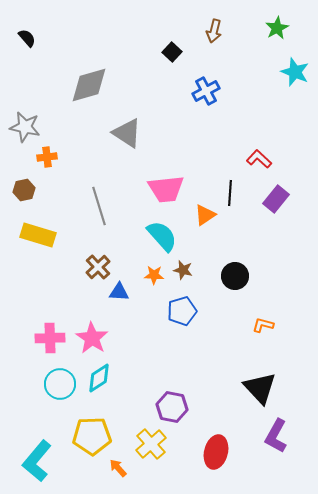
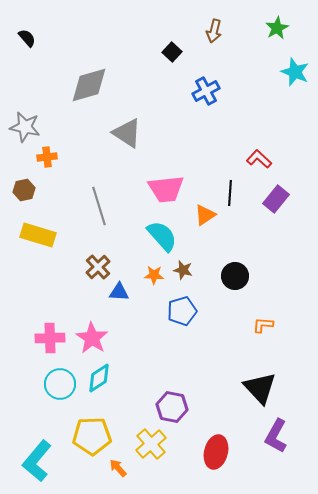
orange L-shape: rotated 10 degrees counterclockwise
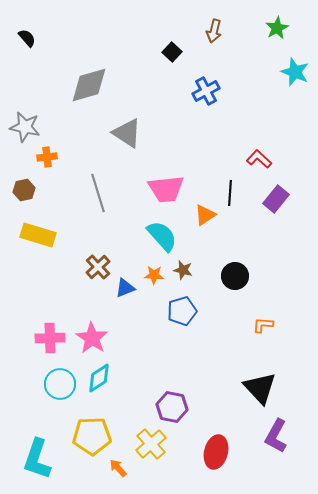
gray line: moved 1 px left, 13 px up
blue triangle: moved 6 px right, 4 px up; rotated 25 degrees counterclockwise
cyan L-shape: moved 2 px up; rotated 21 degrees counterclockwise
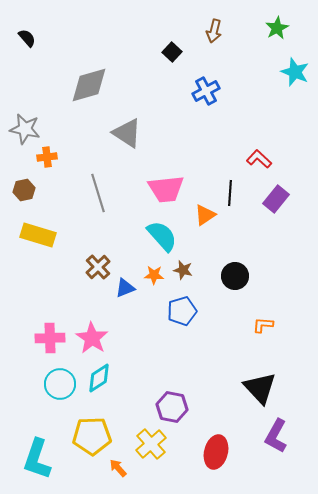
gray star: moved 2 px down
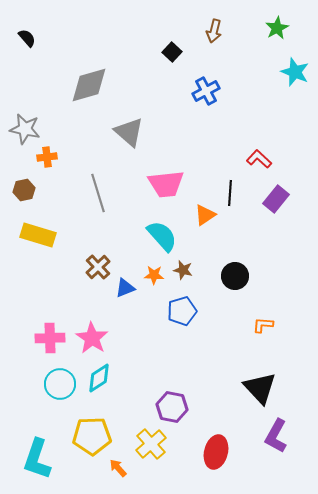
gray triangle: moved 2 px right, 1 px up; rotated 8 degrees clockwise
pink trapezoid: moved 5 px up
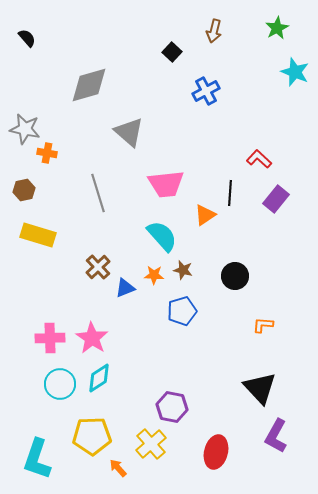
orange cross: moved 4 px up; rotated 18 degrees clockwise
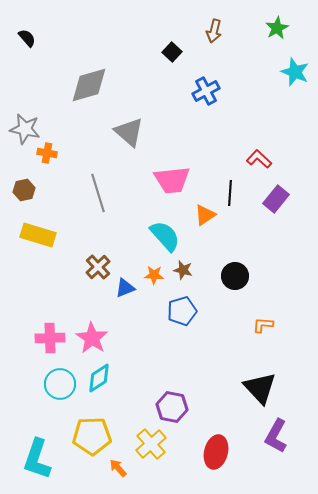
pink trapezoid: moved 6 px right, 4 px up
cyan semicircle: moved 3 px right
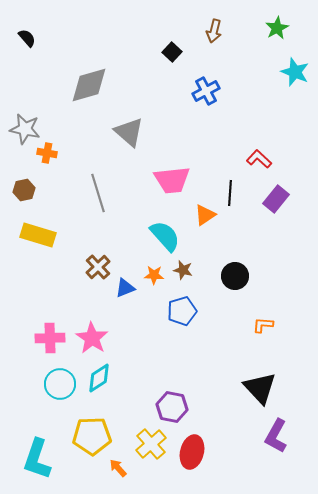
red ellipse: moved 24 px left
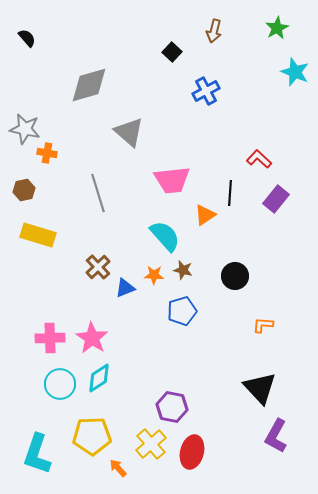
cyan L-shape: moved 5 px up
